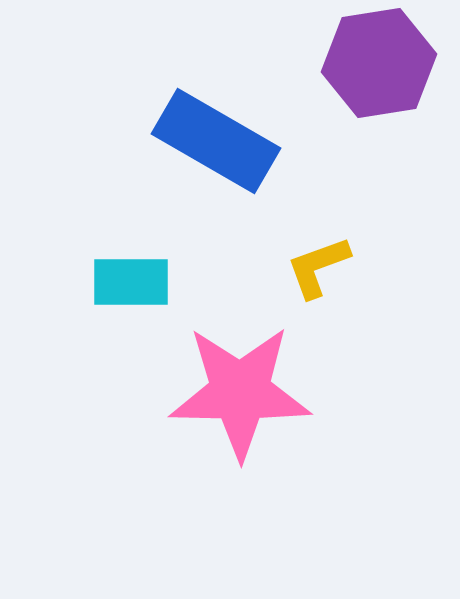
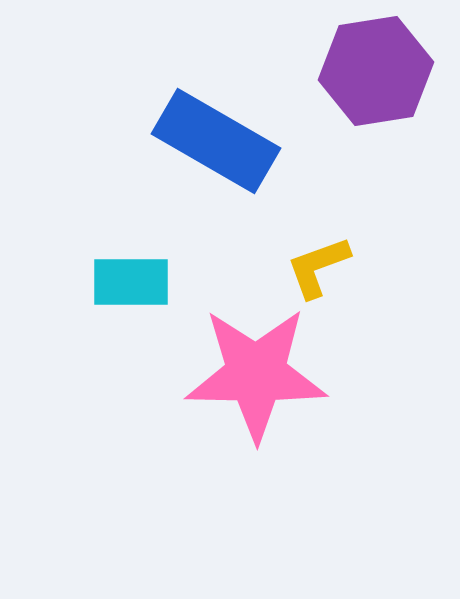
purple hexagon: moved 3 px left, 8 px down
pink star: moved 16 px right, 18 px up
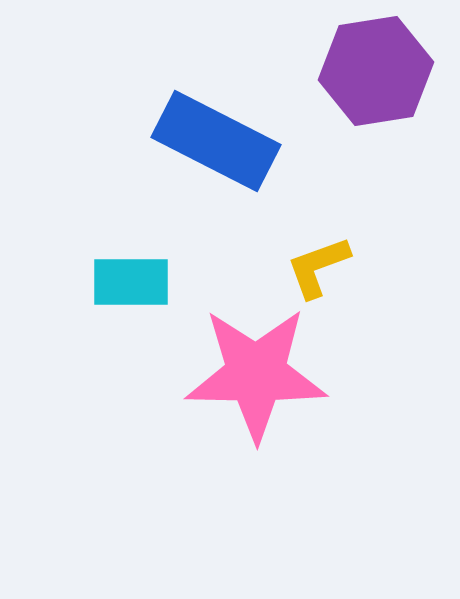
blue rectangle: rotated 3 degrees counterclockwise
